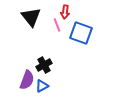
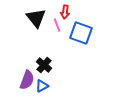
black triangle: moved 5 px right, 1 px down
black cross: rotated 21 degrees counterclockwise
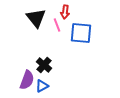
blue square: rotated 15 degrees counterclockwise
